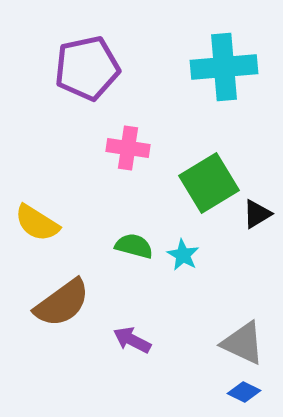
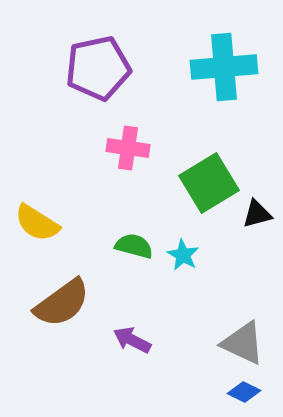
purple pentagon: moved 11 px right
black triangle: rotated 16 degrees clockwise
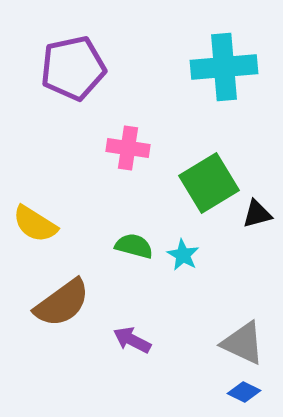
purple pentagon: moved 25 px left
yellow semicircle: moved 2 px left, 1 px down
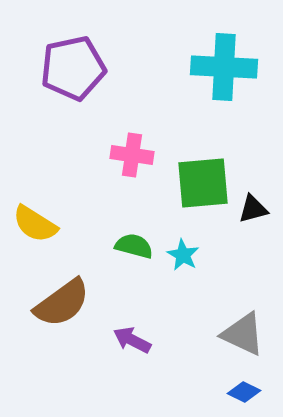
cyan cross: rotated 8 degrees clockwise
pink cross: moved 4 px right, 7 px down
green square: moved 6 px left; rotated 26 degrees clockwise
black triangle: moved 4 px left, 5 px up
gray triangle: moved 9 px up
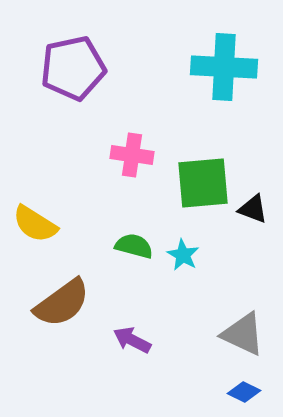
black triangle: rotated 36 degrees clockwise
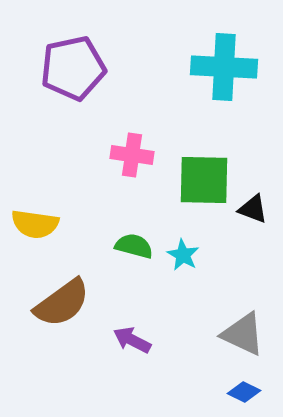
green square: moved 1 px right, 3 px up; rotated 6 degrees clockwise
yellow semicircle: rotated 24 degrees counterclockwise
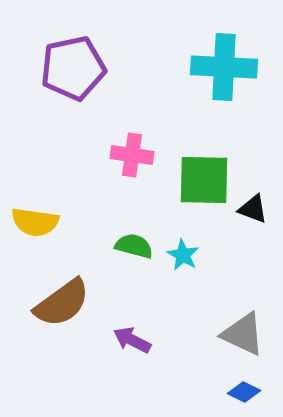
yellow semicircle: moved 2 px up
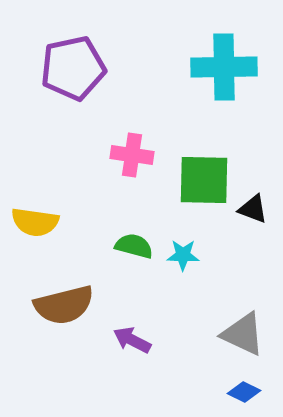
cyan cross: rotated 4 degrees counterclockwise
cyan star: rotated 28 degrees counterclockwise
brown semicircle: moved 2 px right, 2 px down; rotated 22 degrees clockwise
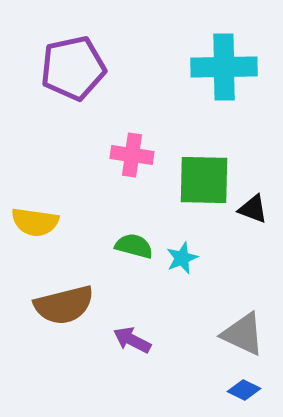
cyan star: moved 1 px left, 3 px down; rotated 24 degrees counterclockwise
blue diamond: moved 2 px up
